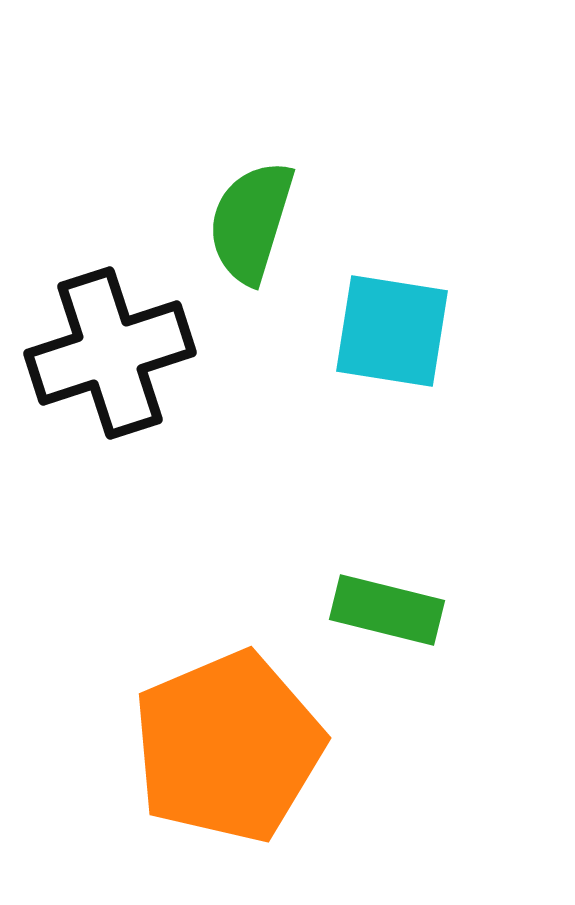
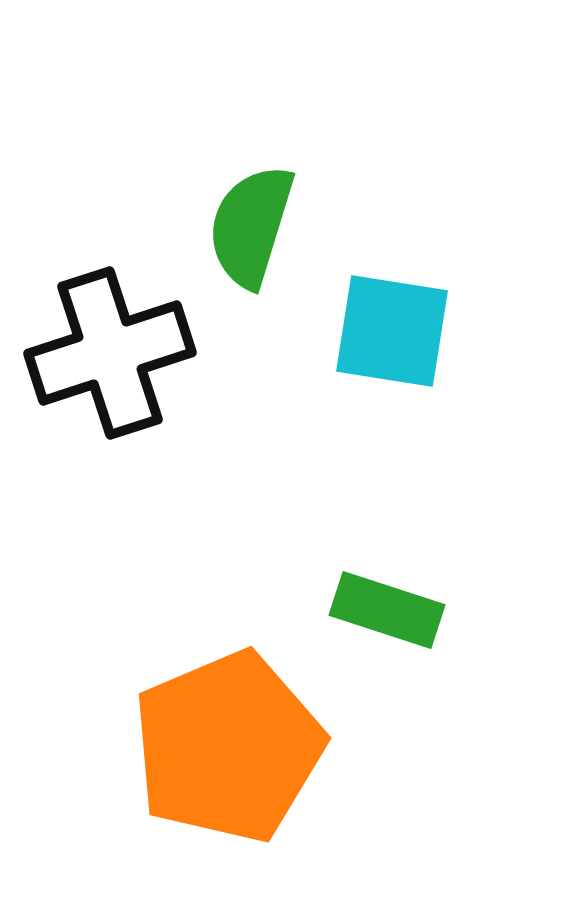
green semicircle: moved 4 px down
green rectangle: rotated 4 degrees clockwise
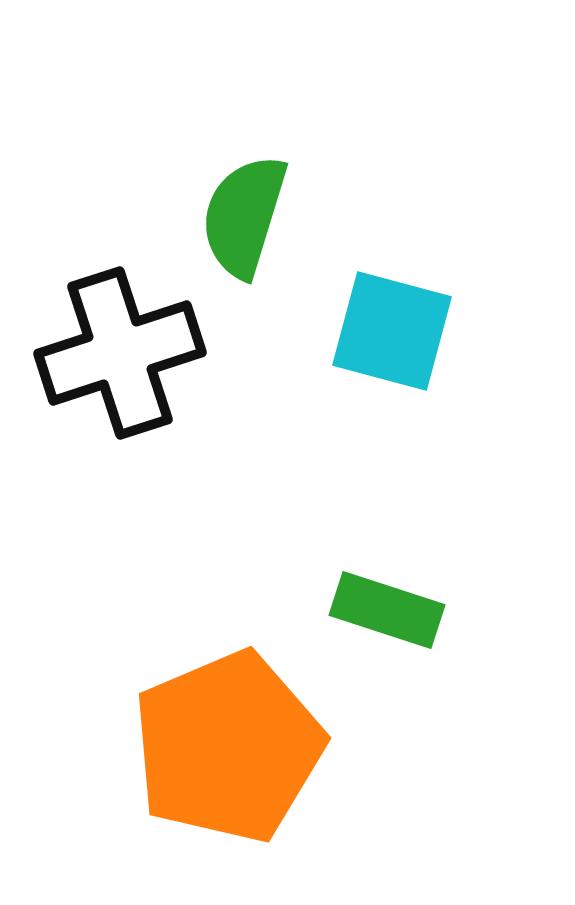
green semicircle: moved 7 px left, 10 px up
cyan square: rotated 6 degrees clockwise
black cross: moved 10 px right
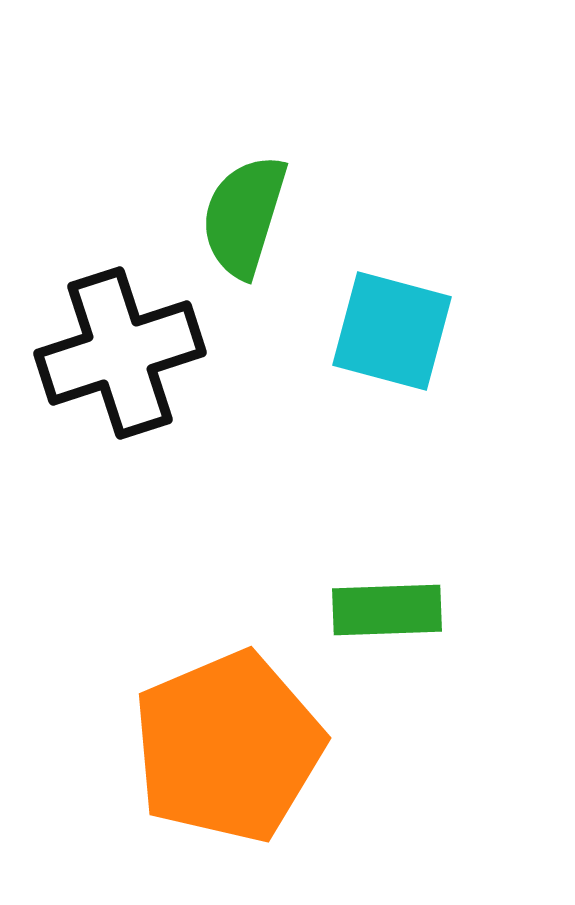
green rectangle: rotated 20 degrees counterclockwise
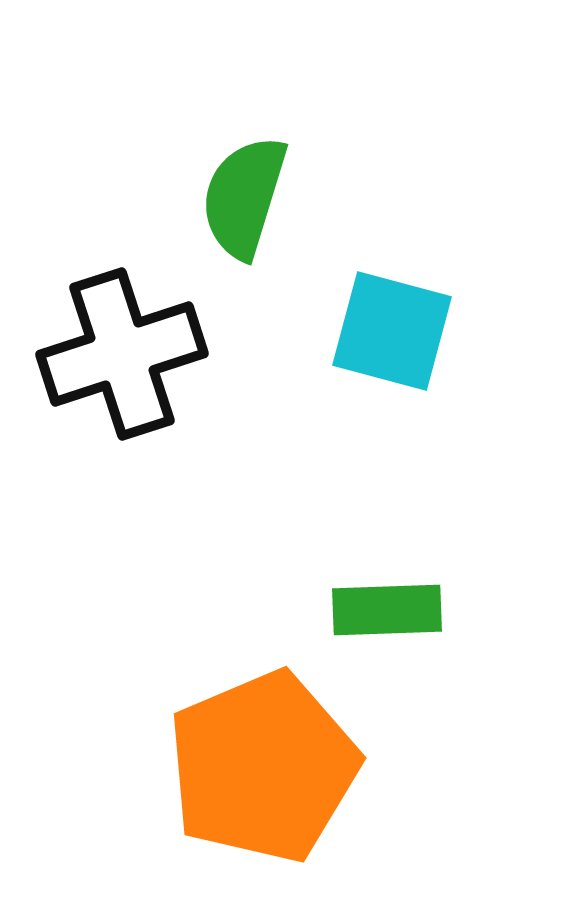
green semicircle: moved 19 px up
black cross: moved 2 px right, 1 px down
orange pentagon: moved 35 px right, 20 px down
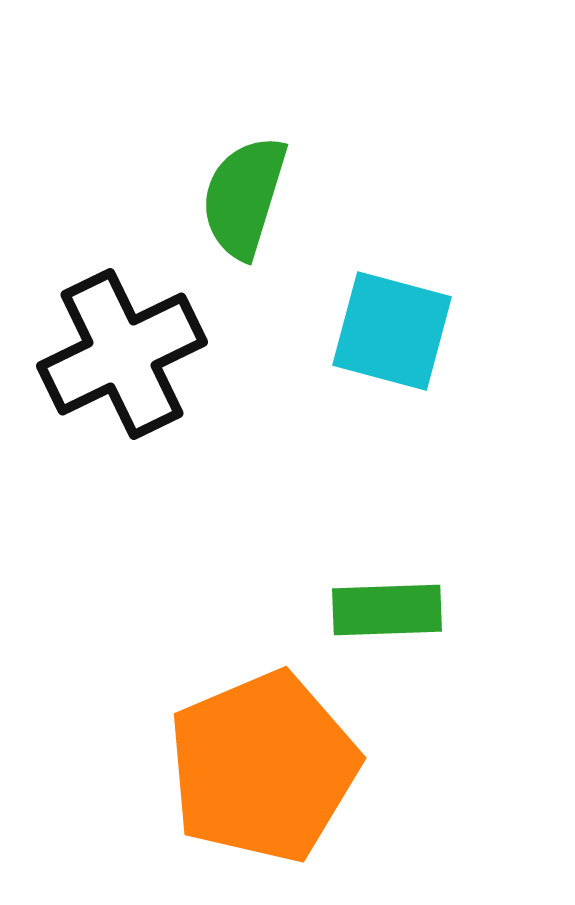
black cross: rotated 8 degrees counterclockwise
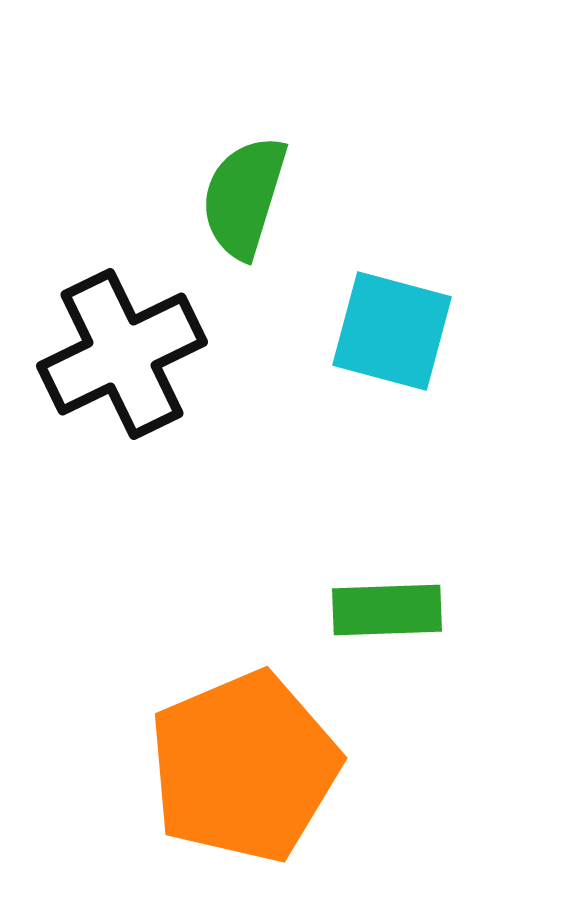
orange pentagon: moved 19 px left
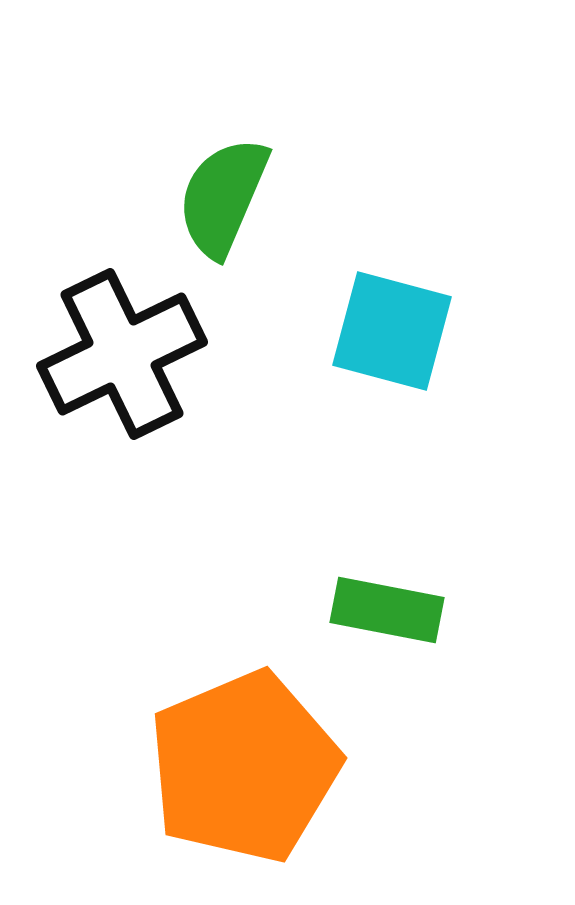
green semicircle: moved 21 px left; rotated 6 degrees clockwise
green rectangle: rotated 13 degrees clockwise
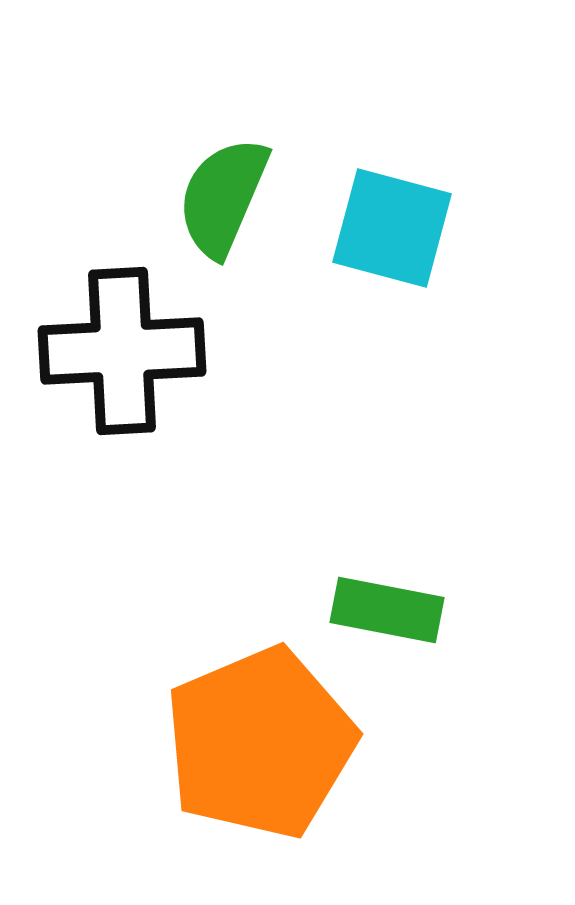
cyan square: moved 103 px up
black cross: moved 3 px up; rotated 23 degrees clockwise
orange pentagon: moved 16 px right, 24 px up
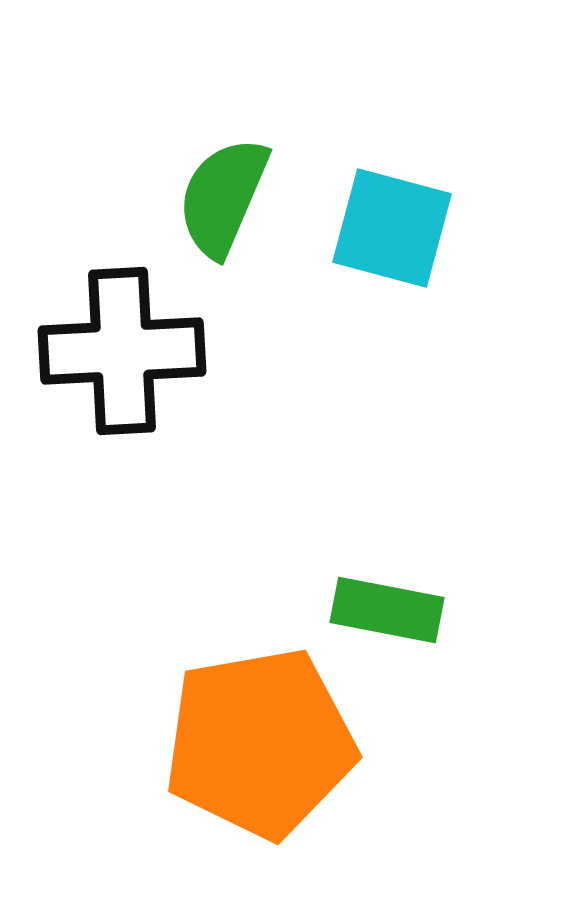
orange pentagon: rotated 13 degrees clockwise
